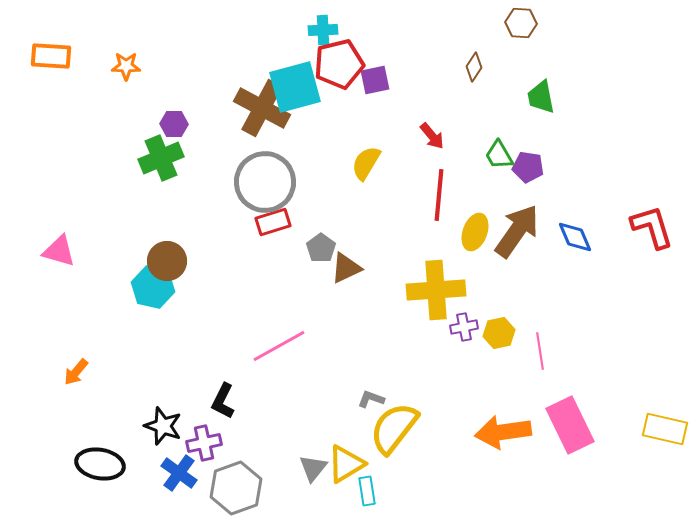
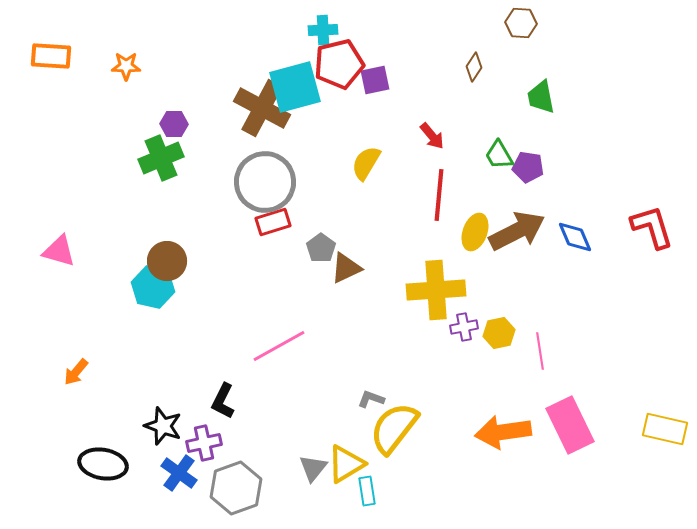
brown arrow at (517, 231): rotated 28 degrees clockwise
black ellipse at (100, 464): moved 3 px right
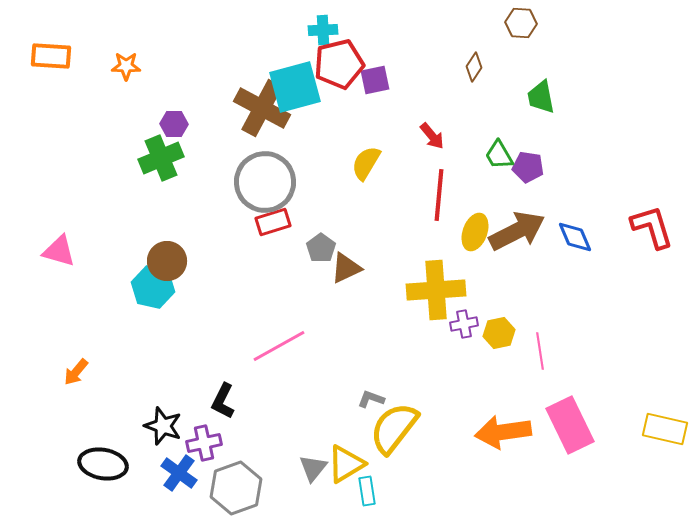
purple cross at (464, 327): moved 3 px up
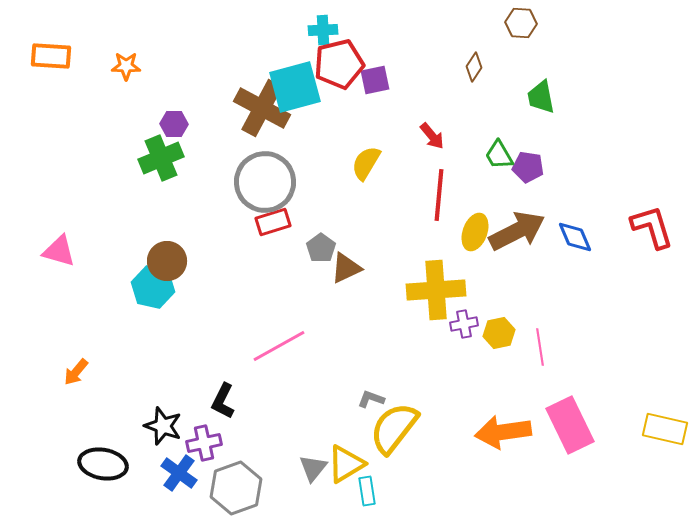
pink line at (540, 351): moved 4 px up
